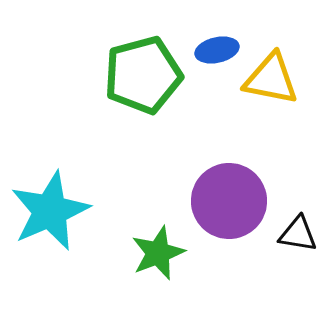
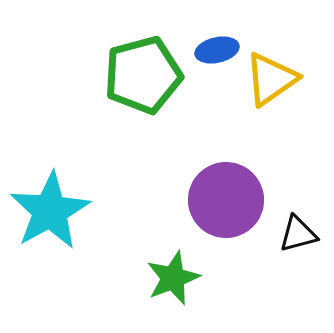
yellow triangle: rotated 46 degrees counterclockwise
purple circle: moved 3 px left, 1 px up
cyan star: rotated 6 degrees counterclockwise
black triangle: rotated 24 degrees counterclockwise
green star: moved 15 px right, 25 px down
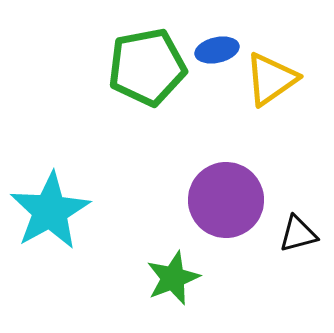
green pentagon: moved 4 px right, 8 px up; rotated 4 degrees clockwise
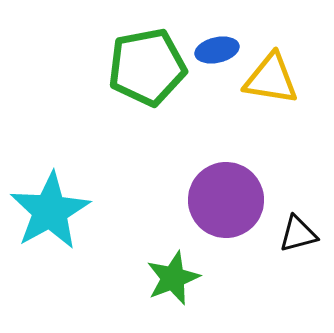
yellow triangle: rotated 44 degrees clockwise
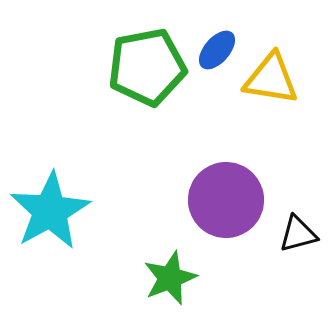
blue ellipse: rotated 36 degrees counterclockwise
green star: moved 3 px left
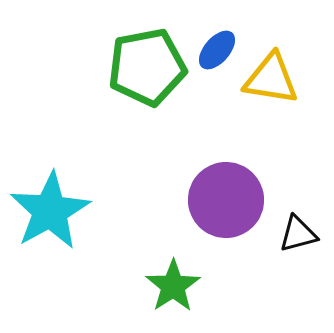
green star: moved 3 px right, 8 px down; rotated 12 degrees counterclockwise
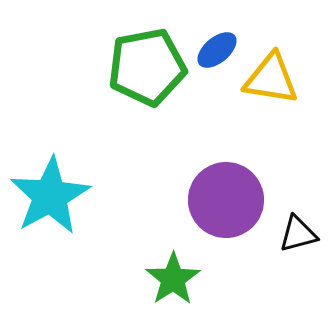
blue ellipse: rotated 9 degrees clockwise
cyan star: moved 15 px up
green star: moved 7 px up
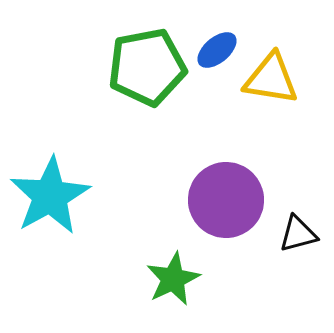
green star: rotated 8 degrees clockwise
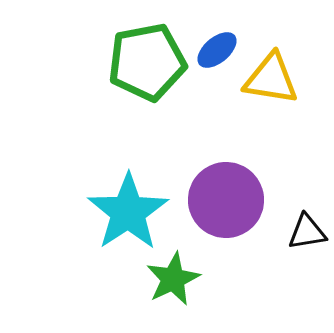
green pentagon: moved 5 px up
cyan star: moved 78 px right, 16 px down; rotated 4 degrees counterclockwise
black triangle: moved 9 px right, 2 px up; rotated 6 degrees clockwise
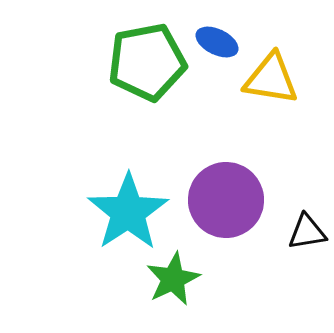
blue ellipse: moved 8 px up; rotated 66 degrees clockwise
